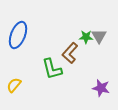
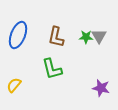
brown L-shape: moved 14 px left, 16 px up; rotated 30 degrees counterclockwise
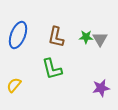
gray triangle: moved 1 px right, 3 px down
purple star: rotated 24 degrees counterclockwise
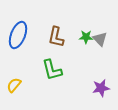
gray triangle: rotated 14 degrees counterclockwise
green L-shape: moved 1 px down
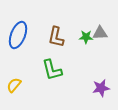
gray triangle: moved 6 px up; rotated 49 degrees counterclockwise
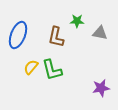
gray triangle: rotated 14 degrees clockwise
green star: moved 9 px left, 16 px up
yellow semicircle: moved 17 px right, 18 px up
